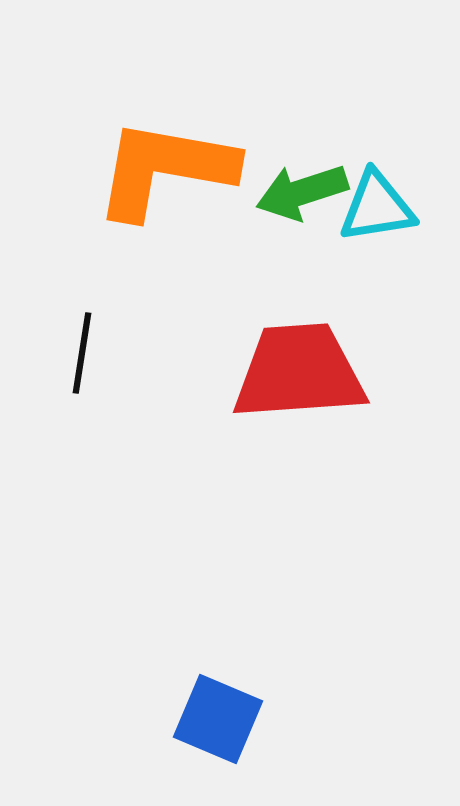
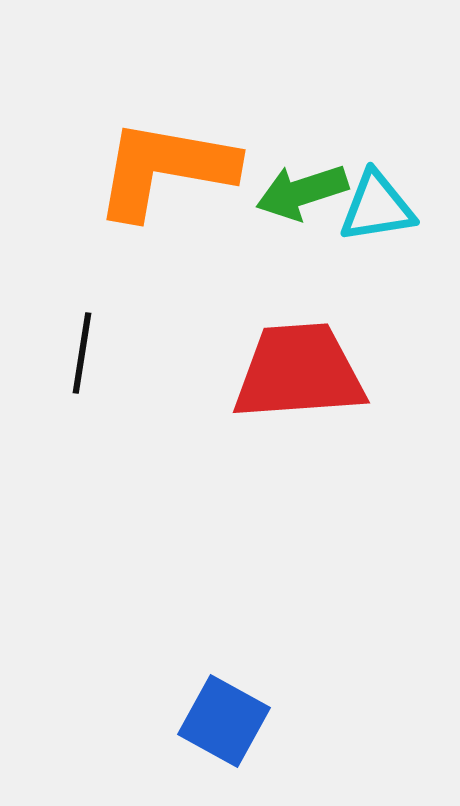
blue square: moved 6 px right, 2 px down; rotated 6 degrees clockwise
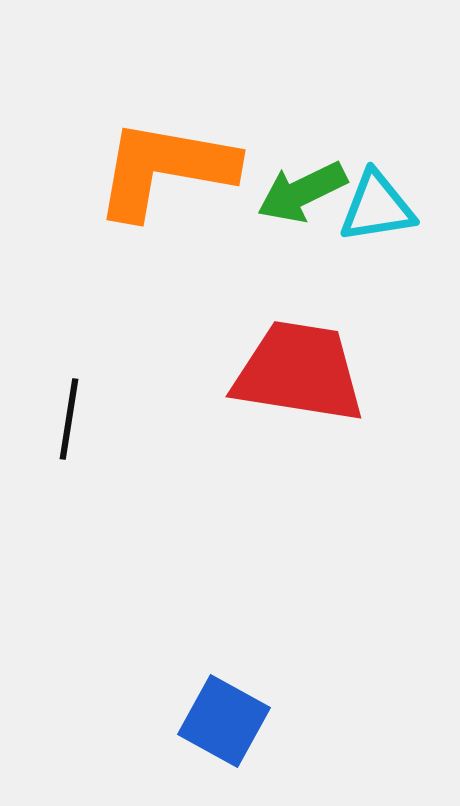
green arrow: rotated 8 degrees counterclockwise
black line: moved 13 px left, 66 px down
red trapezoid: rotated 13 degrees clockwise
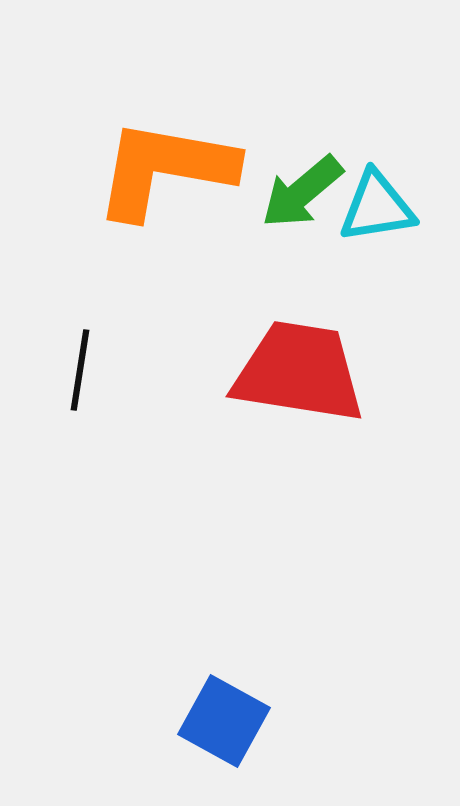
green arrow: rotated 14 degrees counterclockwise
black line: moved 11 px right, 49 px up
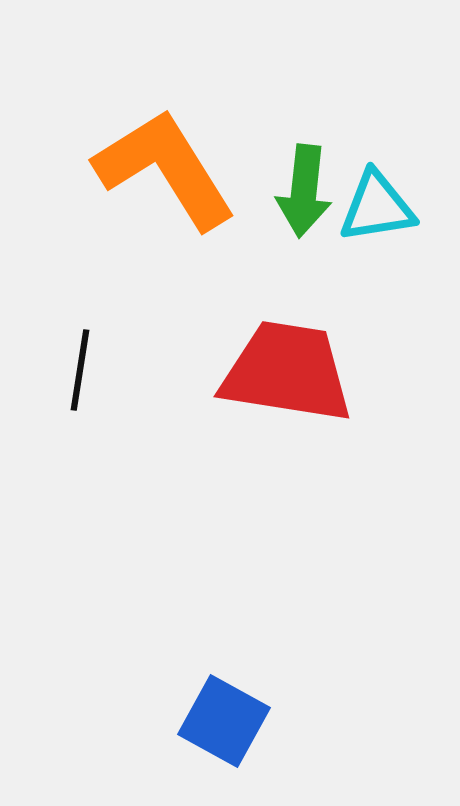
orange L-shape: rotated 48 degrees clockwise
green arrow: moved 2 px right, 1 px up; rotated 44 degrees counterclockwise
red trapezoid: moved 12 px left
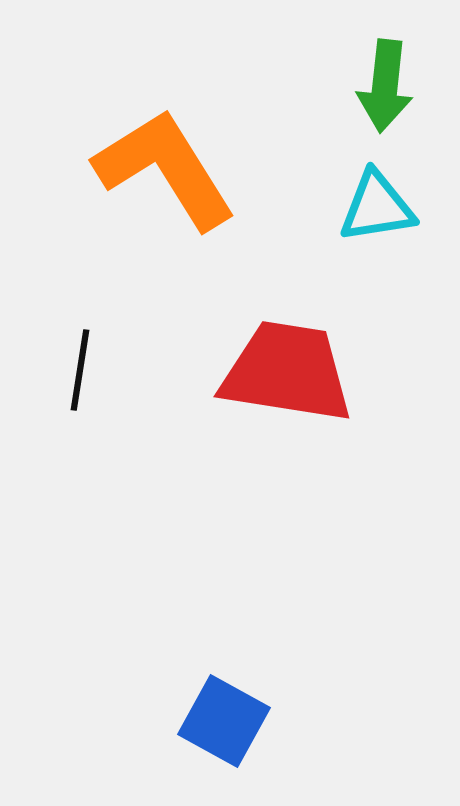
green arrow: moved 81 px right, 105 px up
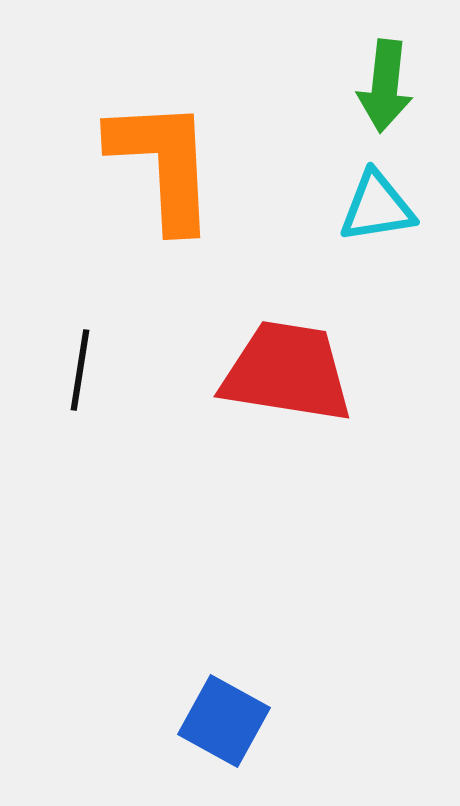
orange L-shape: moved 2 px left, 5 px up; rotated 29 degrees clockwise
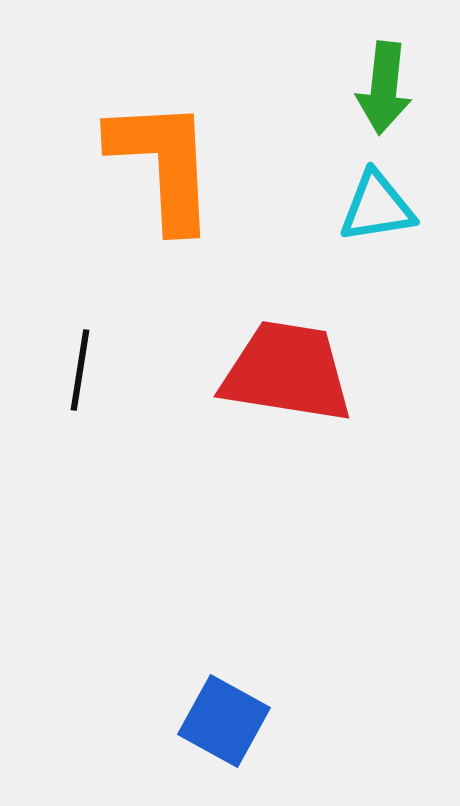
green arrow: moved 1 px left, 2 px down
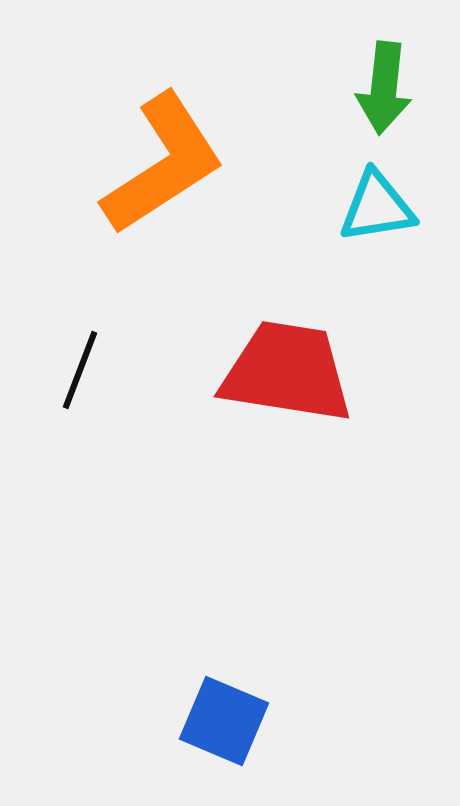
orange L-shape: rotated 60 degrees clockwise
black line: rotated 12 degrees clockwise
blue square: rotated 6 degrees counterclockwise
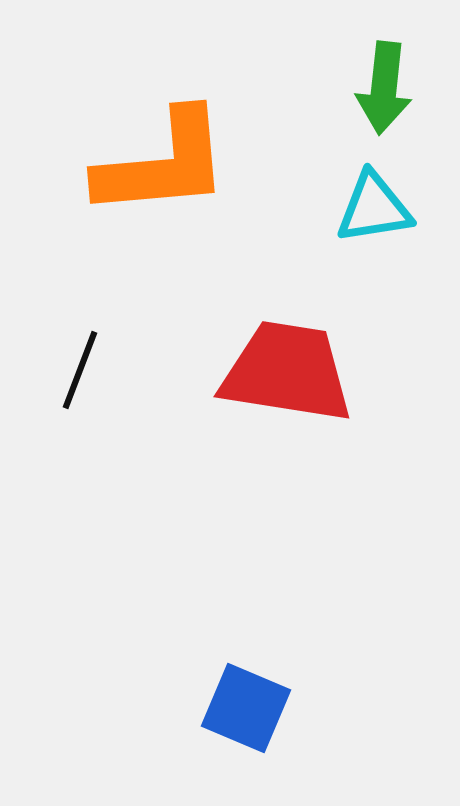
orange L-shape: rotated 28 degrees clockwise
cyan triangle: moved 3 px left, 1 px down
blue square: moved 22 px right, 13 px up
